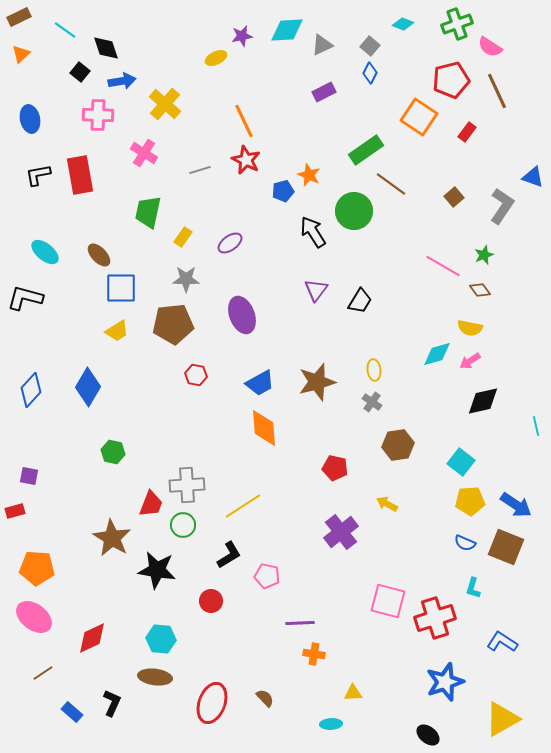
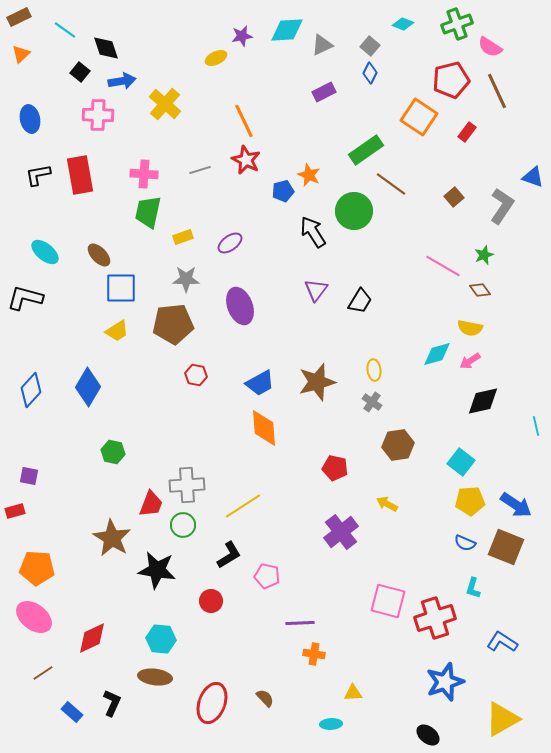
pink cross at (144, 153): moved 21 px down; rotated 28 degrees counterclockwise
yellow rectangle at (183, 237): rotated 36 degrees clockwise
purple ellipse at (242, 315): moved 2 px left, 9 px up
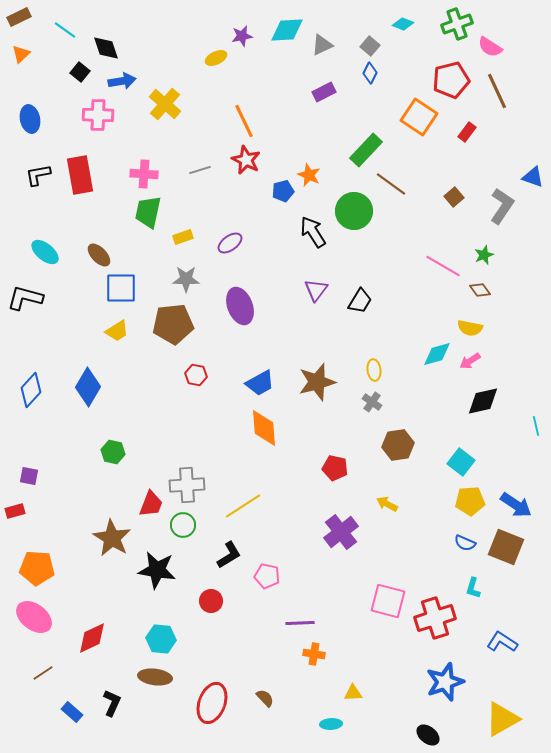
green rectangle at (366, 150): rotated 12 degrees counterclockwise
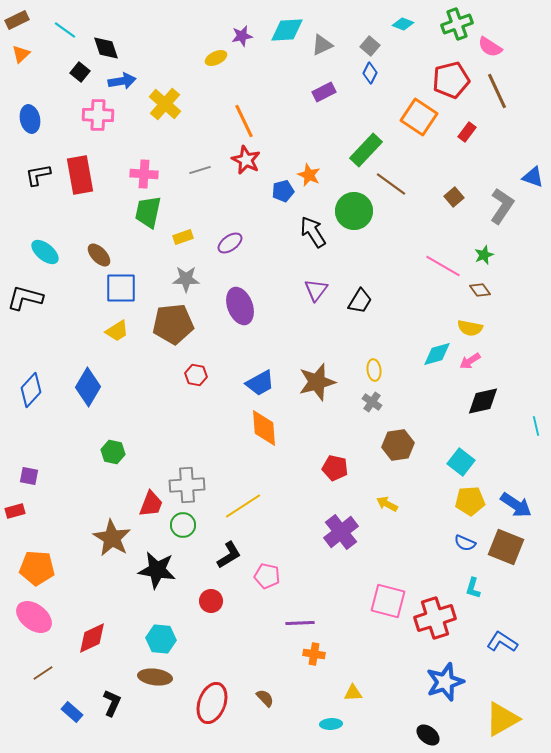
brown rectangle at (19, 17): moved 2 px left, 3 px down
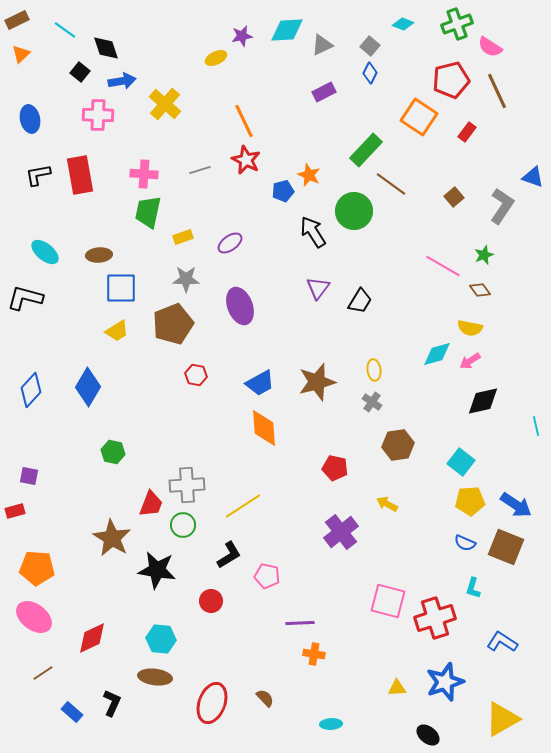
brown ellipse at (99, 255): rotated 50 degrees counterclockwise
purple triangle at (316, 290): moved 2 px right, 2 px up
brown pentagon at (173, 324): rotated 15 degrees counterclockwise
yellow triangle at (353, 693): moved 44 px right, 5 px up
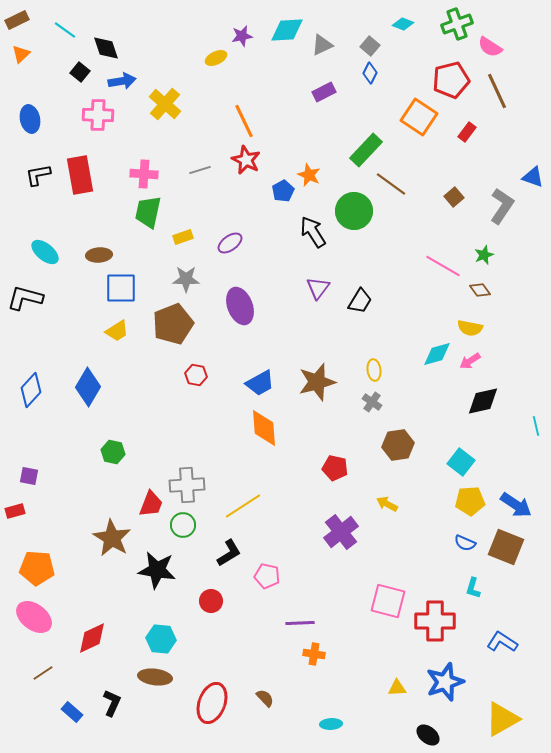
blue pentagon at (283, 191): rotated 15 degrees counterclockwise
black L-shape at (229, 555): moved 2 px up
red cross at (435, 618): moved 3 px down; rotated 18 degrees clockwise
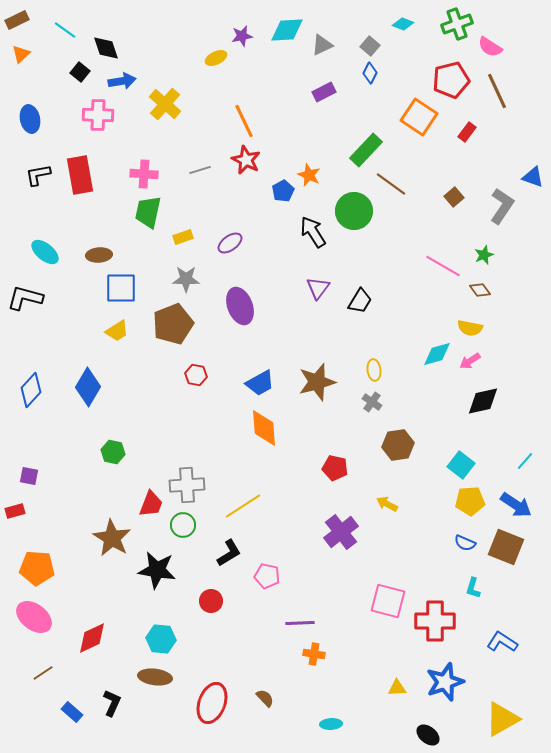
cyan line at (536, 426): moved 11 px left, 35 px down; rotated 54 degrees clockwise
cyan square at (461, 462): moved 3 px down
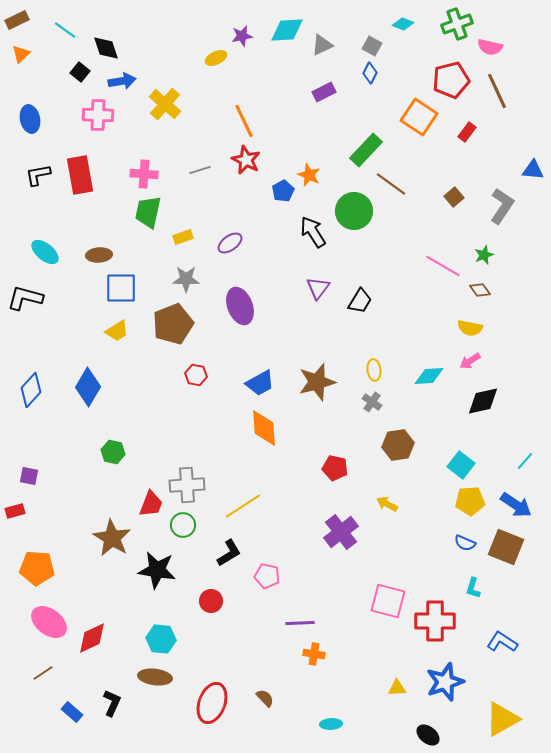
gray square at (370, 46): moved 2 px right; rotated 12 degrees counterclockwise
pink semicircle at (490, 47): rotated 20 degrees counterclockwise
blue triangle at (533, 177): moved 7 px up; rotated 15 degrees counterclockwise
cyan diamond at (437, 354): moved 8 px left, 22 px down; rotated 12 degrees clockwise
pink ellipse at (34, 617): moved 15 px right, 5 px down
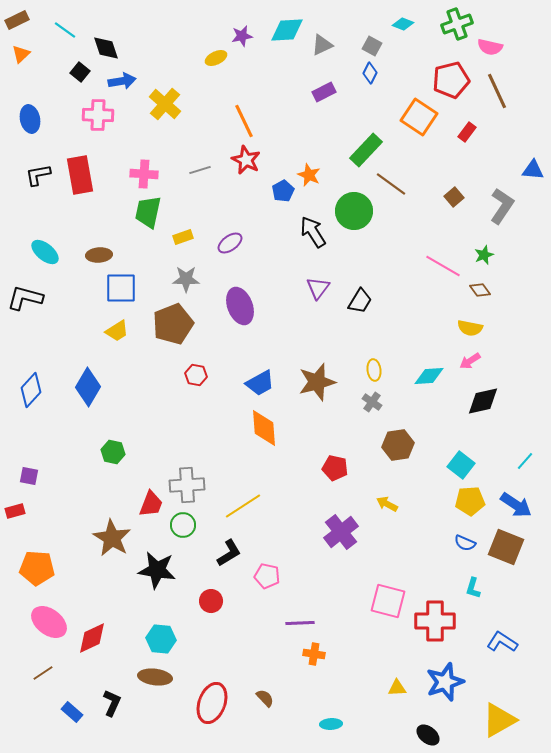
yellow triangle at (502, 719): moved 3 px left, 1 px down
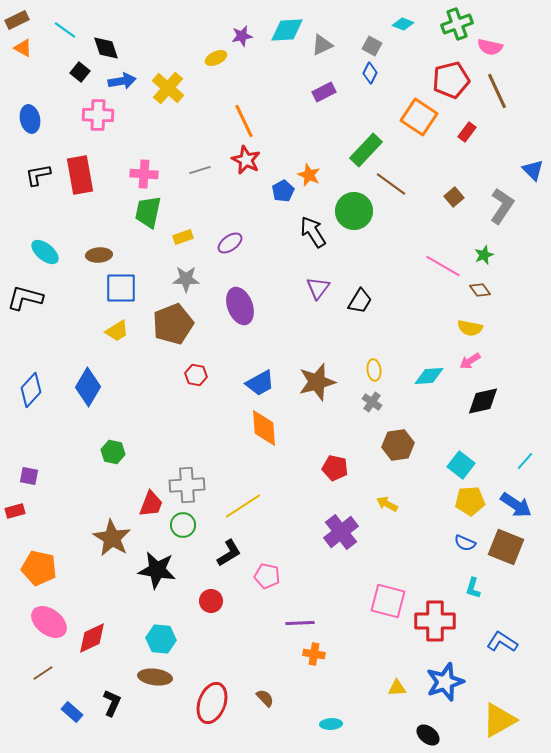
orange triangle at (21, 54): moved 2 px right, 6 px up; rotated 48 degrees counterclockwise
yellow cross at (165, 104): moved 3 px right, 16 px up
blue triangle at (533, 170): rotated 40 degrees clockwise
orange pentagon at (37, 568): moved 2 px right; rotated 8 degrees clockwise
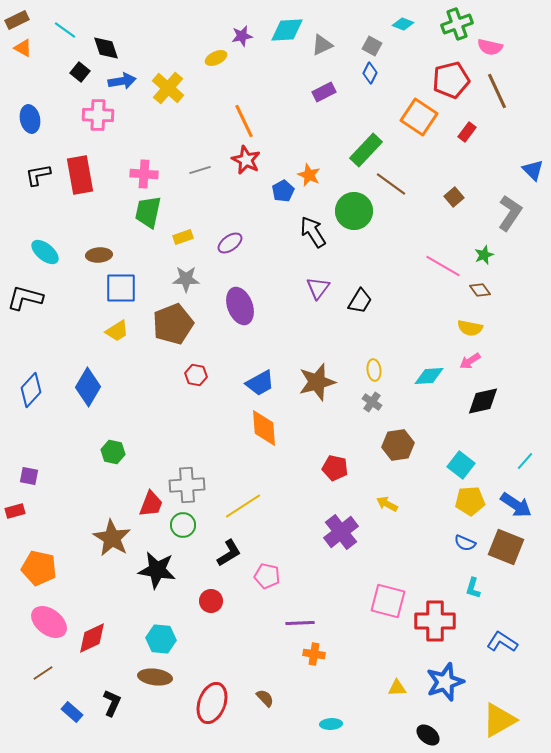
gray L-shape at (502, 206): moved 8 px right, 7 px down
